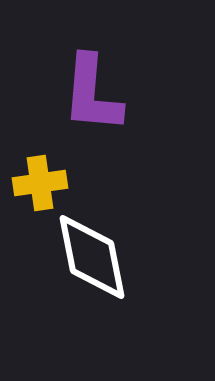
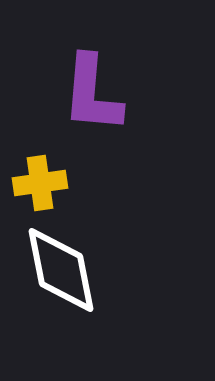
white diamond: moved 31 px left, 13 px down
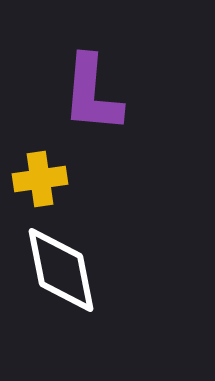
yellow cross: moved 4 px up
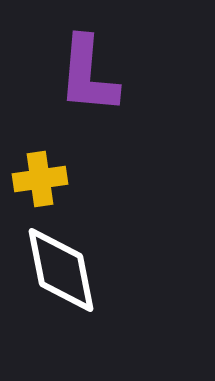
purple L-shape: moved 4 px left, 19 px up
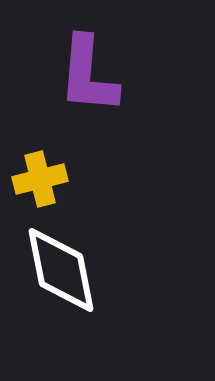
yellow cross: rotated 6 degrees counterclockwise
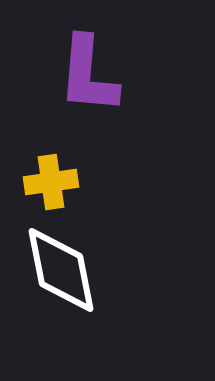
yellow cross: moved 11 px right, 3 px down; rotated 6 degrees clockwise
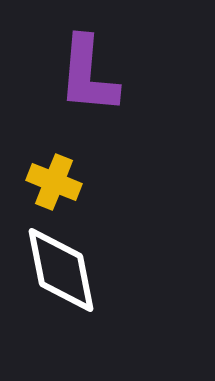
yellow cross: moved 3 px right; rotated 30 degrees clockwise
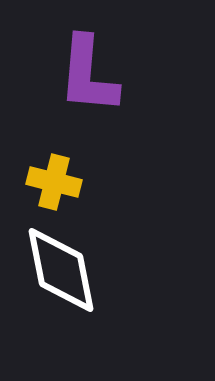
yellow cross: rotated 8 degrees counterclockwise
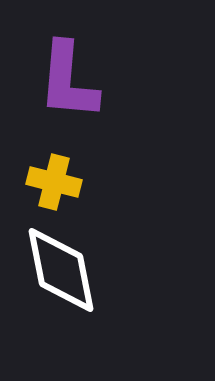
purple L-shape: moved 20 px left, 6 px down
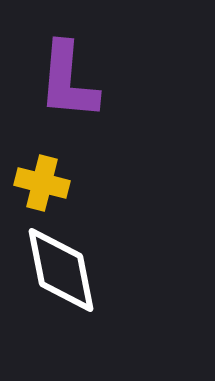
yellow cross: moved 12 px left, 1 px down
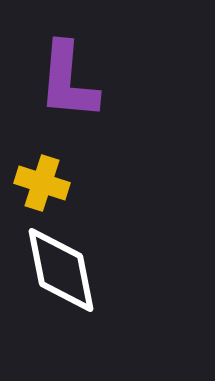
yellow cross: rotated 4 degrees clockwise
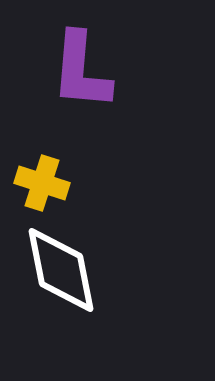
purple L-shape: moved 13 px right, 10 px up
